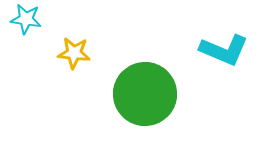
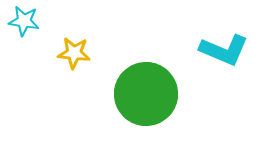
cyan star: moved 2 px left, 2 px down
green circle: moved 1 px right
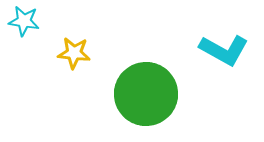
cyan L-shape: rotated 6 degrees clockwise
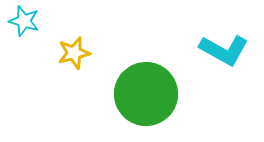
cyan star: rotated 8 degrees clockwise
yellow star: rotated 20 degrees counterclockwise
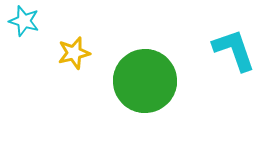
cyan L-shape: moved 10 px right; rotated 138 degrees counterclockwise
green circle: moved 1 px left, 13 px up
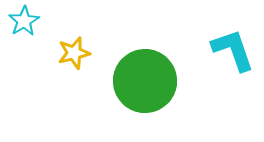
cyan star: rotated 24 degrees clockwise
cyan L-shape: moved 1 px left
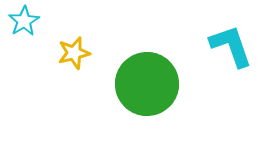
cyan L-shape: moved 2 px left, 4 px up
green circle: moved 2 px right, 3 px down
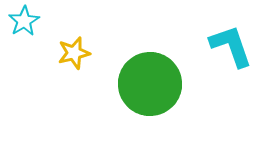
green circle: moved 3 px right
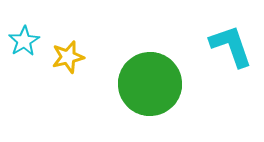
cyan star: moved 20 px down
yellow star: moved 6 px left, 4 px down
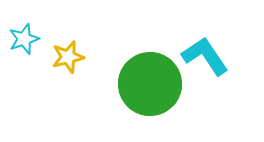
cyan star: moved 2 px up; rotated 12 degrees clockwise
cyan L-shape: moved 26 px left, 10 px down; rotated 15 degrees counterclockwise
